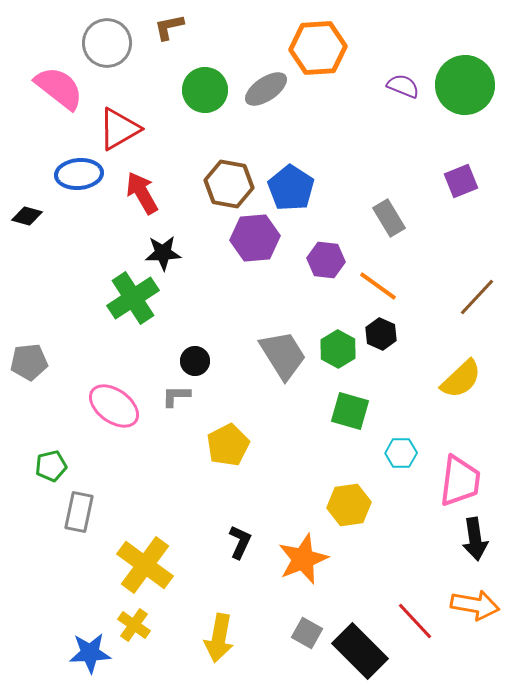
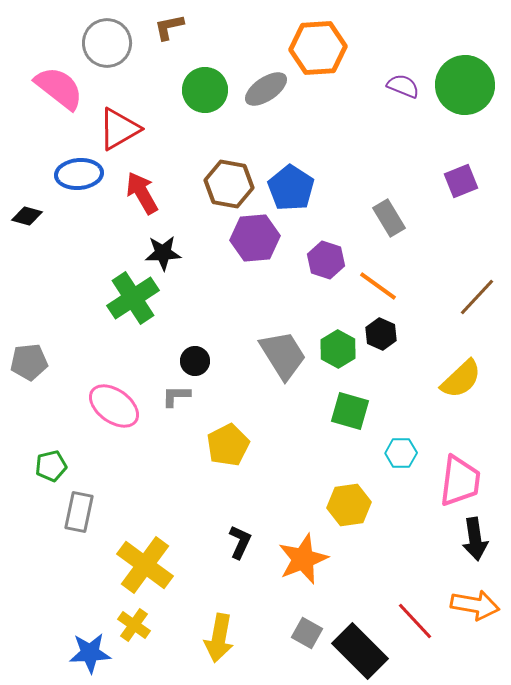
purple hexagon at (326, 260): rotated 12 degrees clockwise
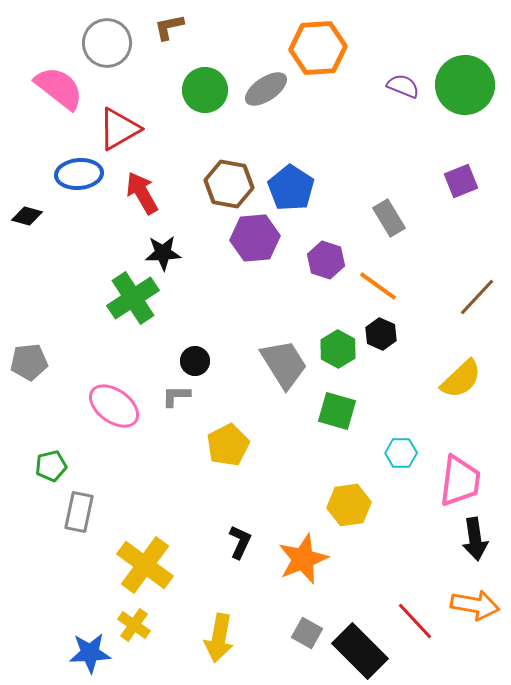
gray trapezoid at (283, 355): moved 1 px right, 9 px down
green square at (350, 411): moved 13 px left
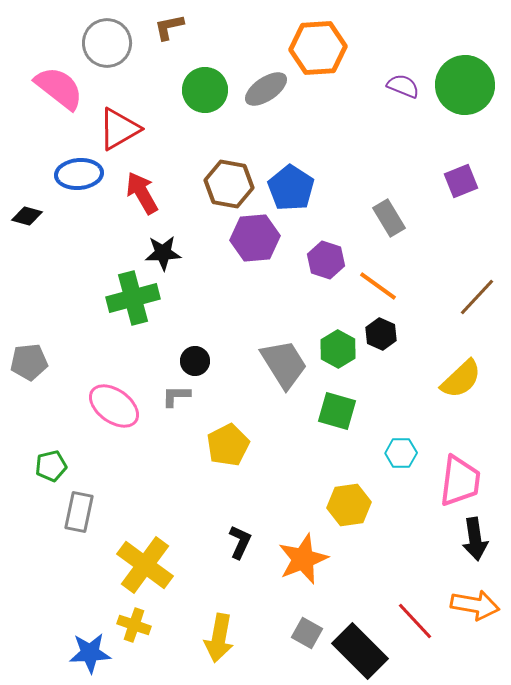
green cross at (133, 298): rotated 18 degrees clockwise
yellow cross at (134, 625): rotated 16 degrees counterclockwise
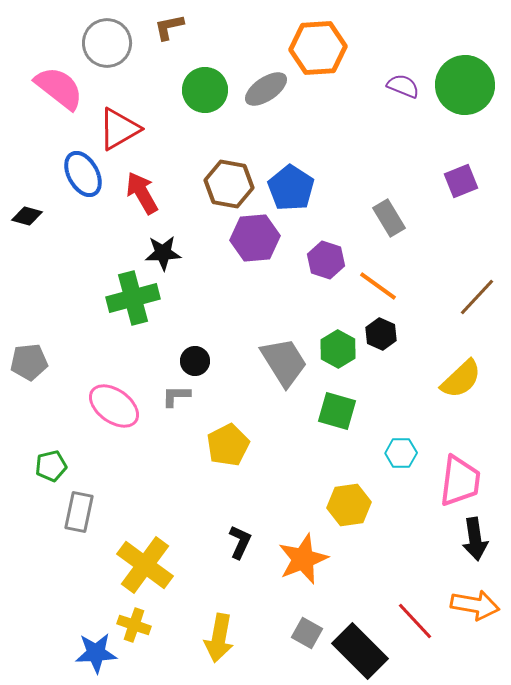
blue ellipse at (79, 174): moved 4 px right; rotated 66 degrees clockwise
gray trapezoid at (284, 364): moved 2 px up
blue star at (90, 653): moved 6 px right
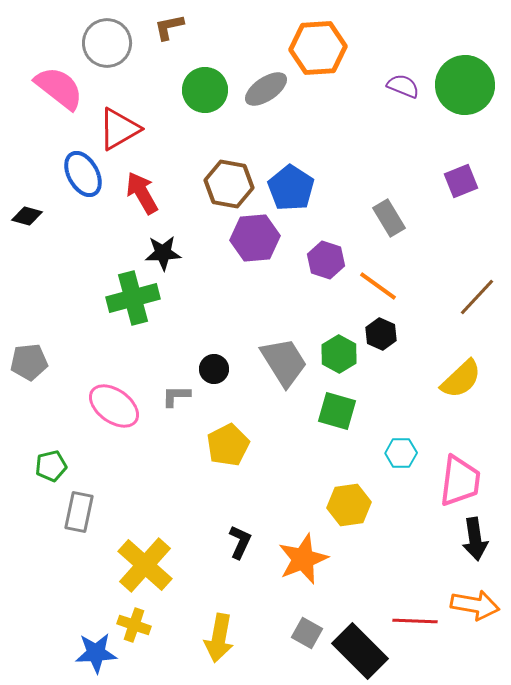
green hexagon at (338, 349): moved 1 px right, 5 px down
black circle at (195, 361): moved 19 px right, 8 px down
yellow cross at (145, 565): rotated 6 degrees clockwise
red line at (415, 621): rotated 45 degrees counterclockwise
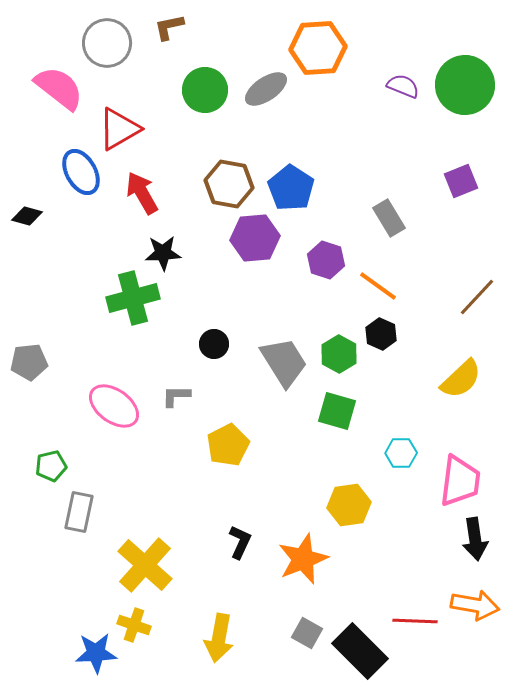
blue ellipse at (83, 174): moved 2 px left, 2 px up
black circle at (214, 369): moved 25 px up
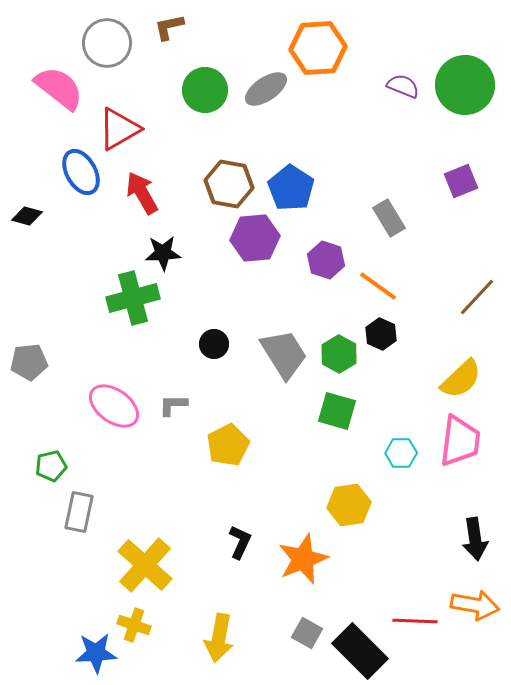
gray trapezoid at (284, 362): moved 8 px up
gray L-shape at (176, 396): moved 3 px left, 9 px down
pink trapezoid at (460, 481): moved 40 px up
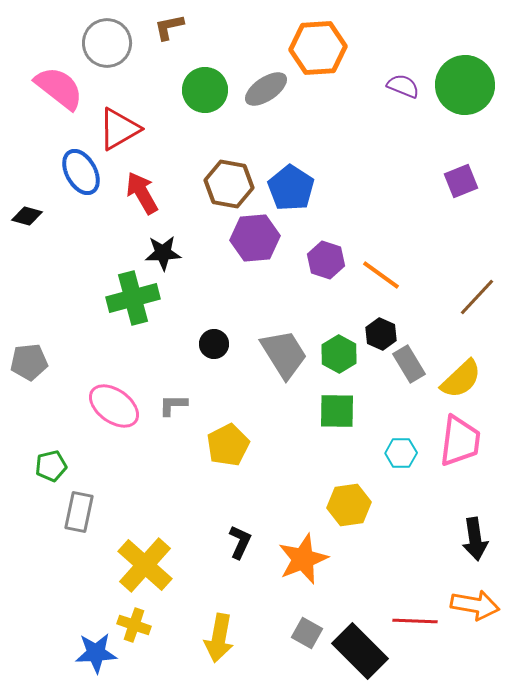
gray rectangle at (389, 218): moved 20 px right, 146 px down
orange line at (378, 286): moved 3 px right, 11 px up
green square at (337, 411): rotated 15 degrees counterclockwise
